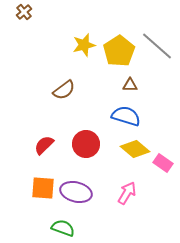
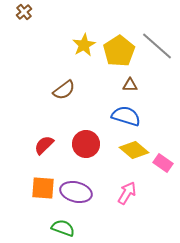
yellow star: rotated 15 degrees counterclockwise
yellow diamond: moved 1 px left, 1 px down
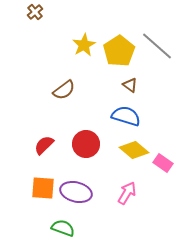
brown cross: moved 11 px right
brown triangle: rotated 35 degrees clockwise
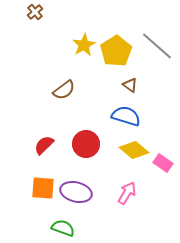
yellow pentagon: moved 3 px left
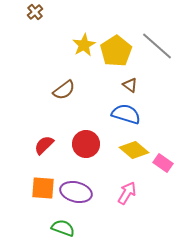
blue semicircle: moved 2 px up
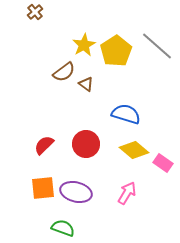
brown triangle: moved 44 px left, 1 px up
brown semicircle: moved 18 px up
orange square: rotated 10 degrees counterclockwise
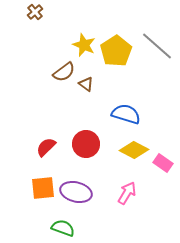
yellow star: rotated 20 degrees counterclockwise
red semicircle: moved 2 px right, 2 px down
yellow diamond: rotated 12 degrees counterclockwise
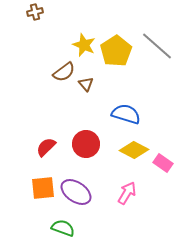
brown cross: rotated 28 degrees clockwise
brown triangle: rotated 14 degrees clockwise
purple ellipse: rotated 20 degrees clockwise
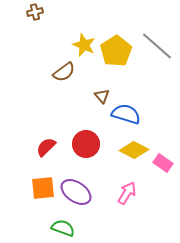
brown triangle: moved 16 px right, 12 px down
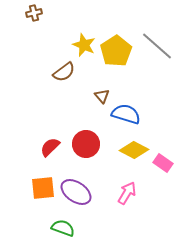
brown cross: moved 1 px left, 1 px down
red semicircle: moved 4 px right
